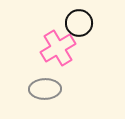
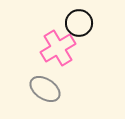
gray ellipse: rotated 36 degrees clockwise
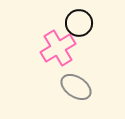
gray ellipse: moved 31 px right, 2 px up
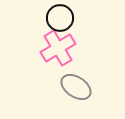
black circle: moved 19 px left, 5 px up
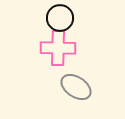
pink cross: rotated 32 degrees clockwise
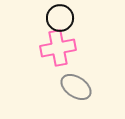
pink cross: rotated 12 degrees counterclockwise
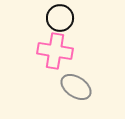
pink cross: moved 3 px left, 3 px down; rotated 20 degrees clockwise
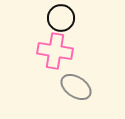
black circle: moved 1 px right
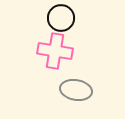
gray ellipse: moved 3 px down; rotated 24 degrees counterclockwise
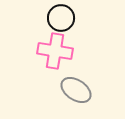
gray ellipse: rotated 24 degrees clockwise
